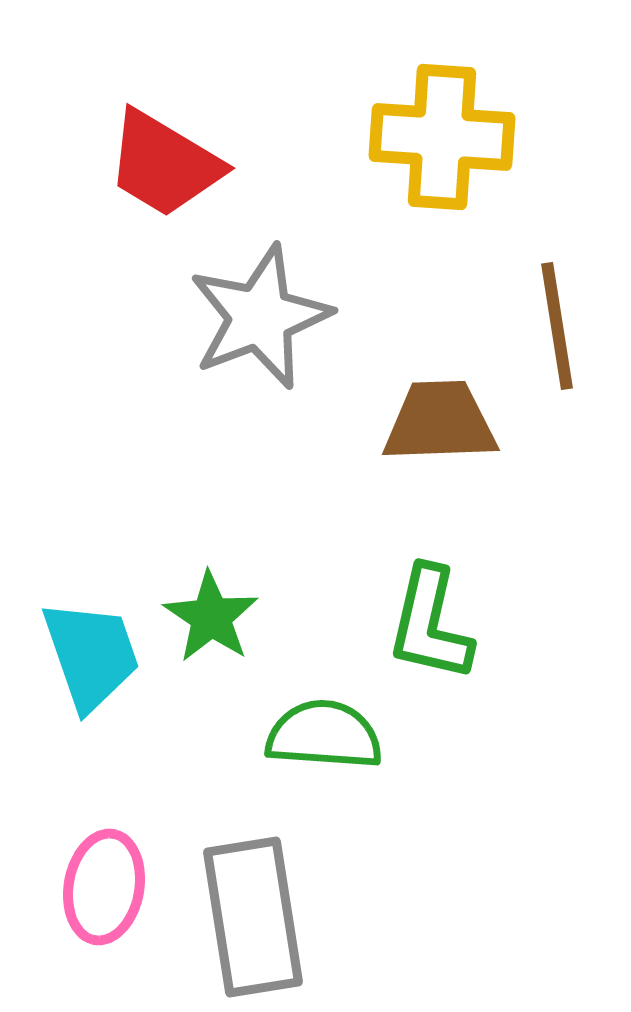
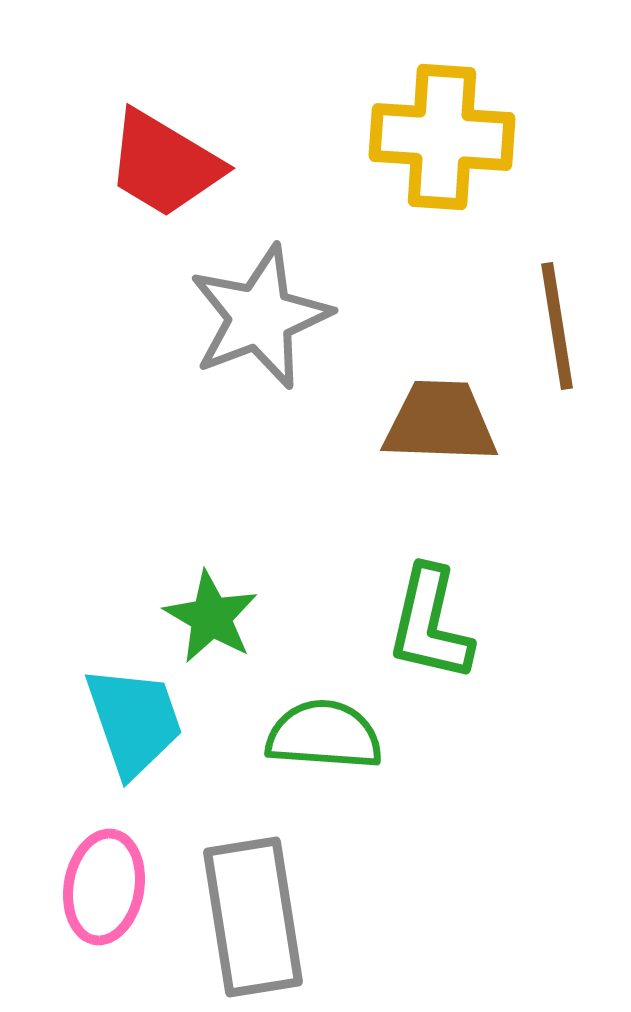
brown trapezoid: rotated 4 degrees clockwise
green star: rotated 4 degrees counterclockwise
cyan trapezoid: moved 43 px right, 66 px down
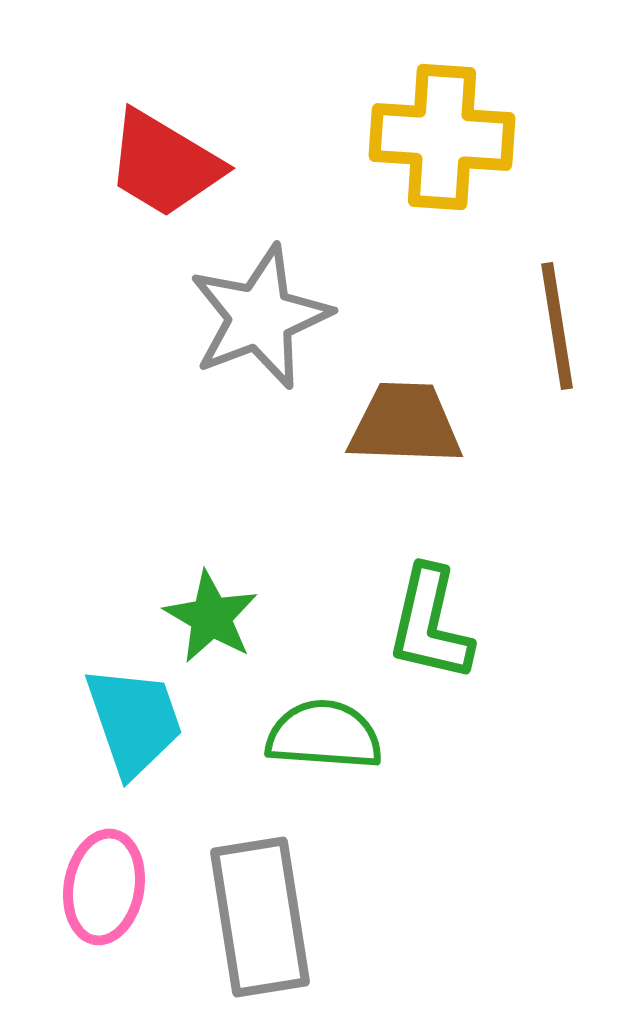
brown trapezoid: moved 35 px left, 2 px down
gray rectangle: moved 7 px right
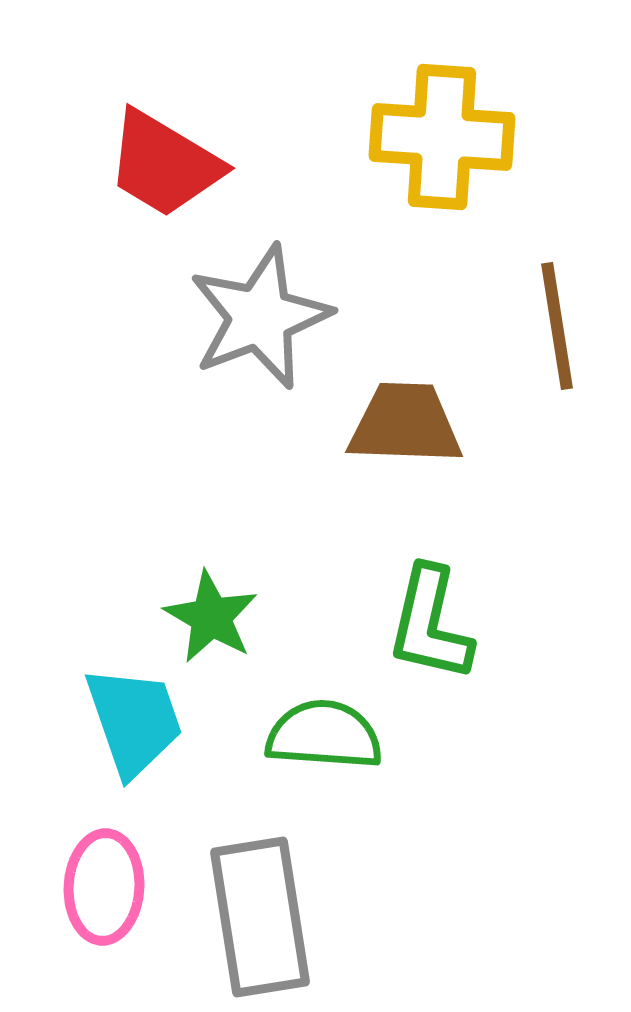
pink ellipse: rotated 7 degrees counterclockwise
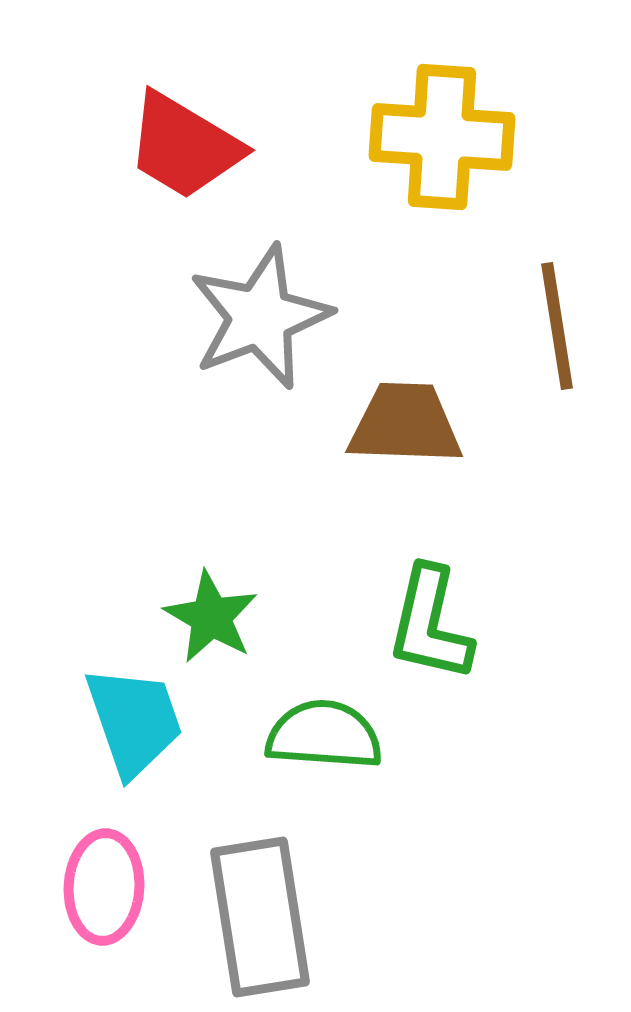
red trapezoid: moved 20 px right, 18 px up
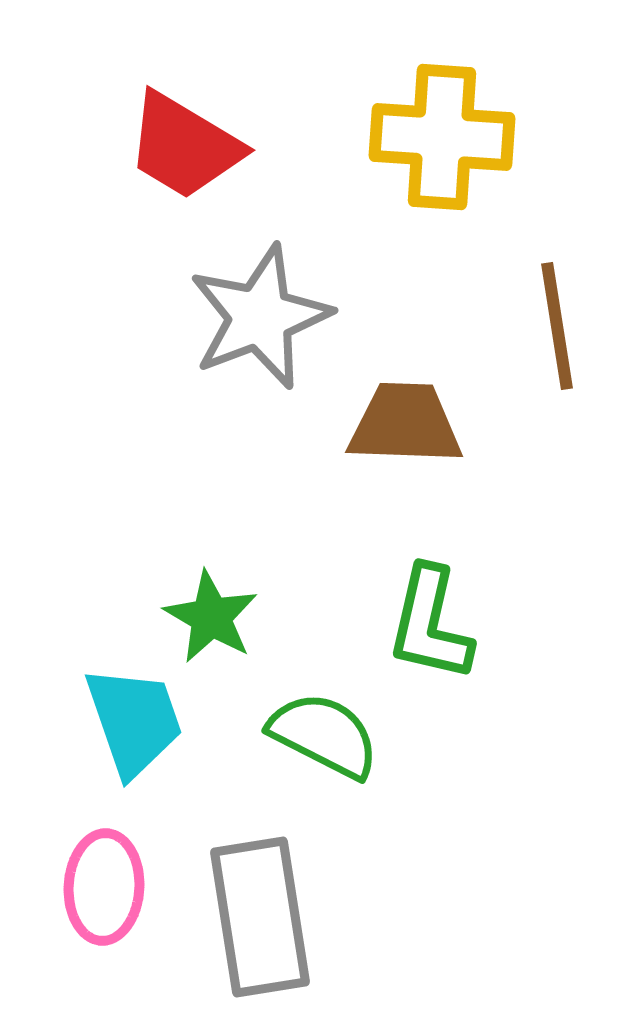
green semicircle: rotated 23 degrees clockwise
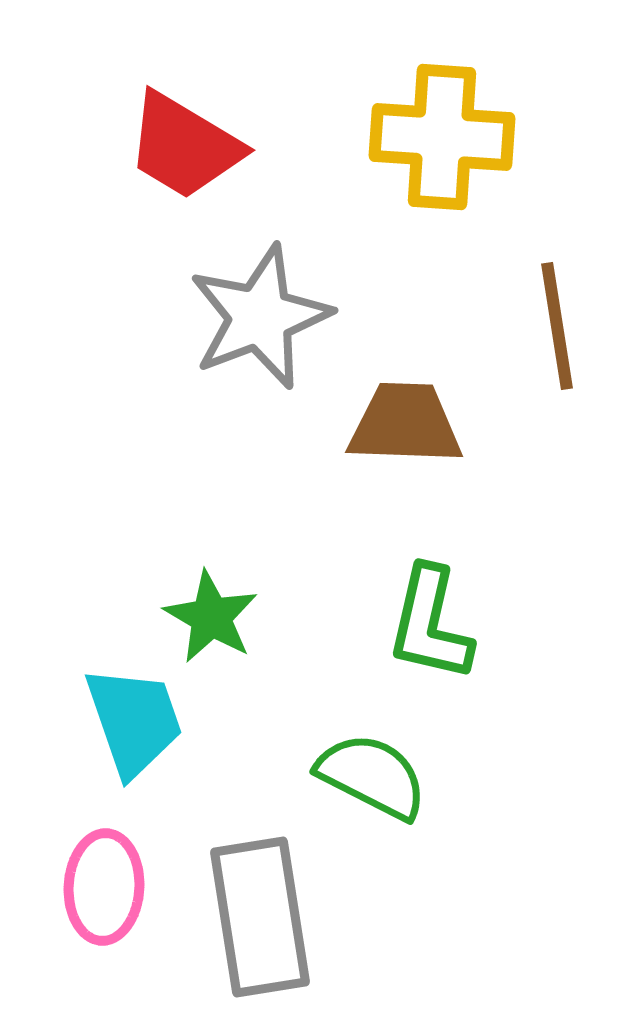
green semicircle: moved 48 px right, 41 px down
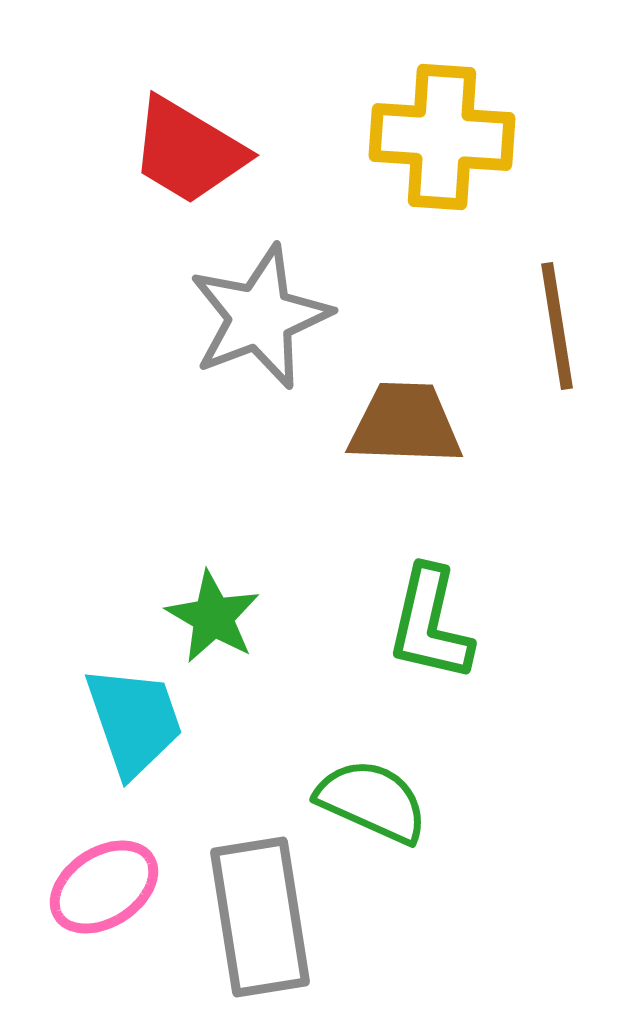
red trapezoid: moved 4 px right, 5 px down
green star: moved 2 px right
green semicircle: moved 25 px down; rotated 3 degrees counterclockwise
pink ellipse: rotated 54 degrees clockwise
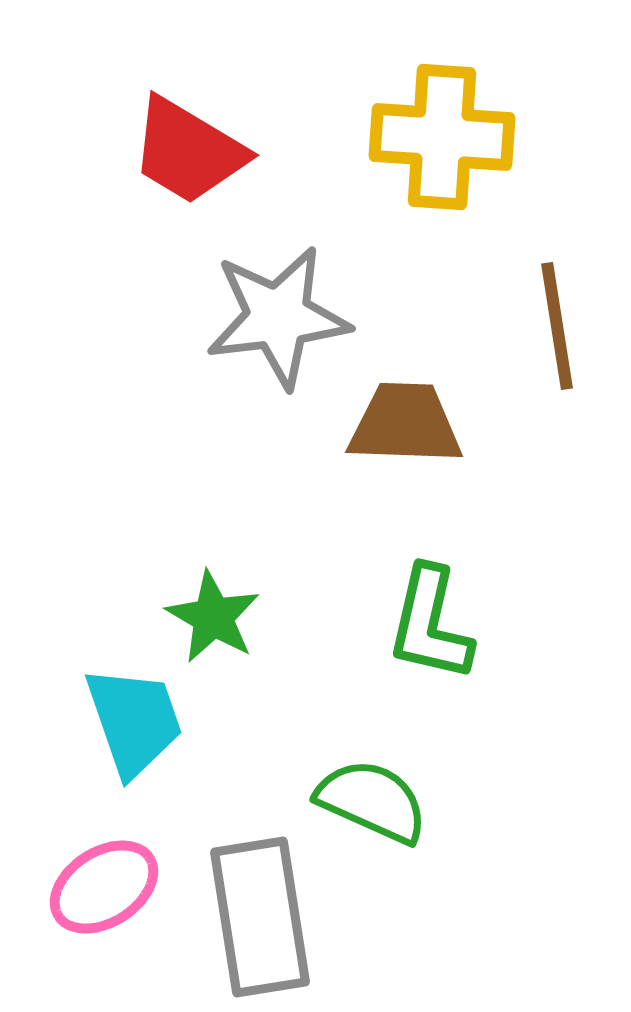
gray star: moved 18 px right; rotated 14 degrees clockwise
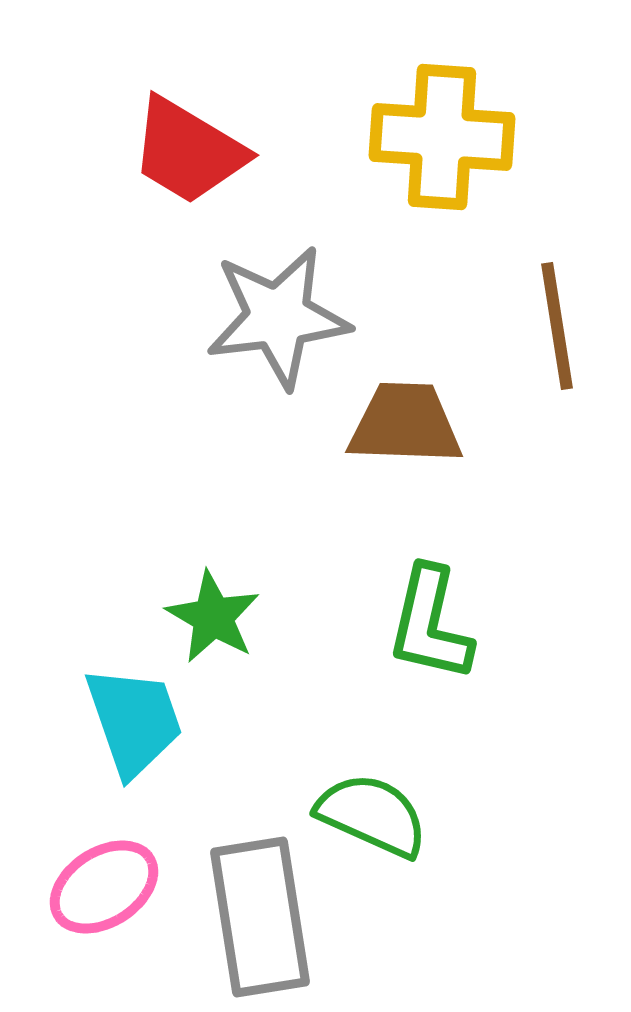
green semicircle: moved 14 px down
